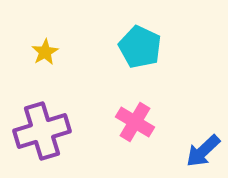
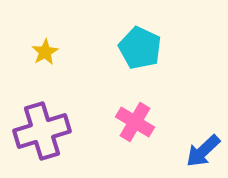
cyan pentagon: moved 1 px down
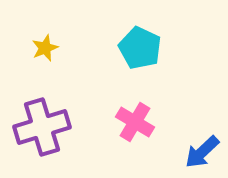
yellow star: moved 4 px up; rotated 8 degrees clockwise
purple cross: moved 4 px up
blue arrow: moved 1 px left, 1 px down
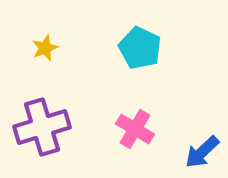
pink cross: moved 7 px down
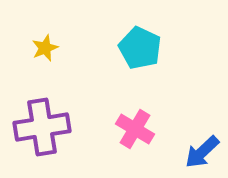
purple cross: rotated 8 degrees clockwise
